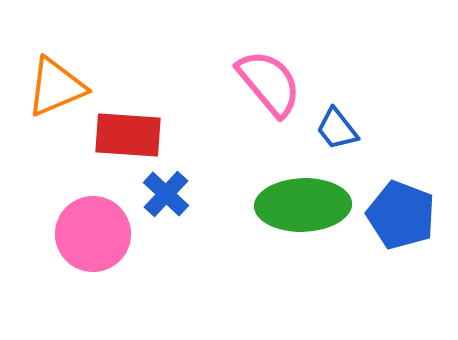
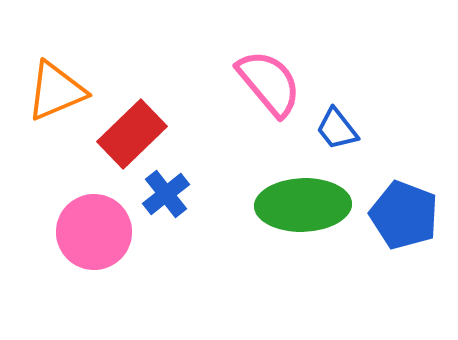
orange triangle: moved 4 px down
red rectangle: moved 4 px right, 1 px up; rotated 48 degrees counterclockwise
blue cross: rotated 9 degrees clockwise
blue pentagon: moved 3 px right
pink circle: moved 1 px right, 2 px up
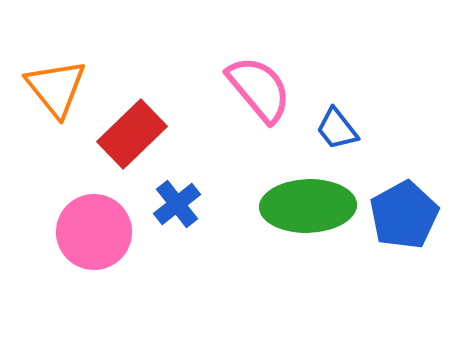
pink semicircle: moved 10 px left, 6 px down
orange triangle: moved 3 px up; rotated 46 degrees counterclockwise
blue cross: moved 11 px right, 10 px down
green ellipse: moved 5 px right, 1 px down
blue pentagon: rotated 22 degrees clockwise
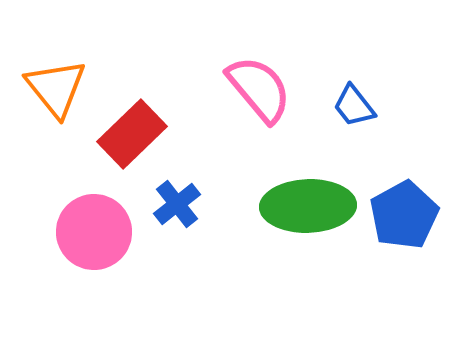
blue trapezoid: moved 17 px right, 23 px up
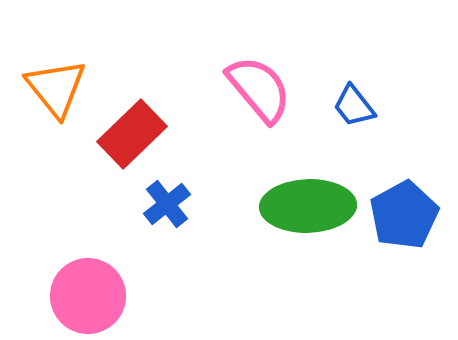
blue cross: moved 10 px left
pink circle: moved 6 px left, 64 px down
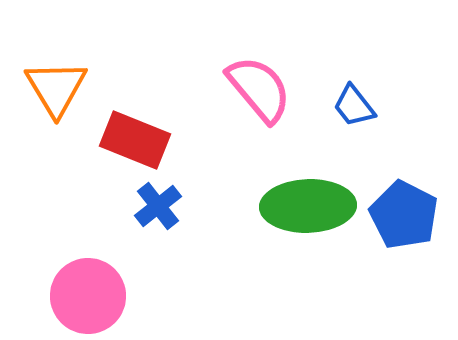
orange triangle: rotated 8 degrees clockwise
red rectangle: moved 3 px right, 6 px down; rotated 66 degrees clockwise
blue cross: moved 9 px left, 2 px down
blue pentagon: rotated 16 degrees counterclockwise
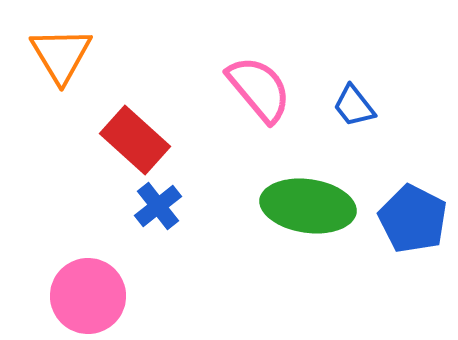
orange triangle: moved 5 px right, 33 px up
red rectangle: rotated 20 degrees clockwise
green ellipse: rotated 10 degrees clockwise
blue pentagon: moved 9 px right, 4 px down
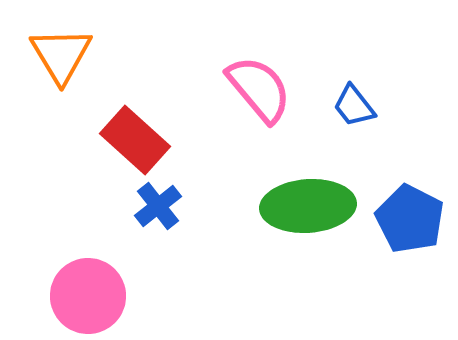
green ellipse: rotated 12 degrees counterclockwise
blue pentagon: moved 3 px left
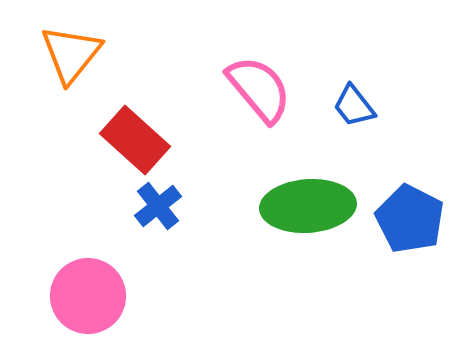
orange triangle: moved 10 px right, 1 px up; rotated 10 degrees clockwise
